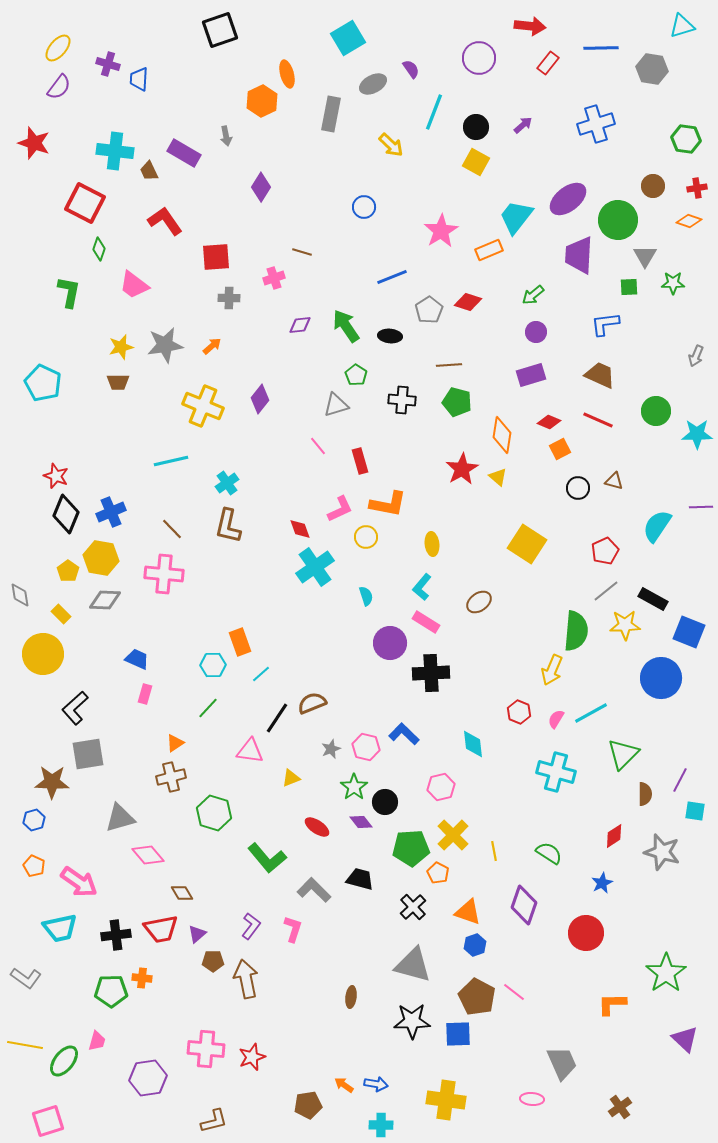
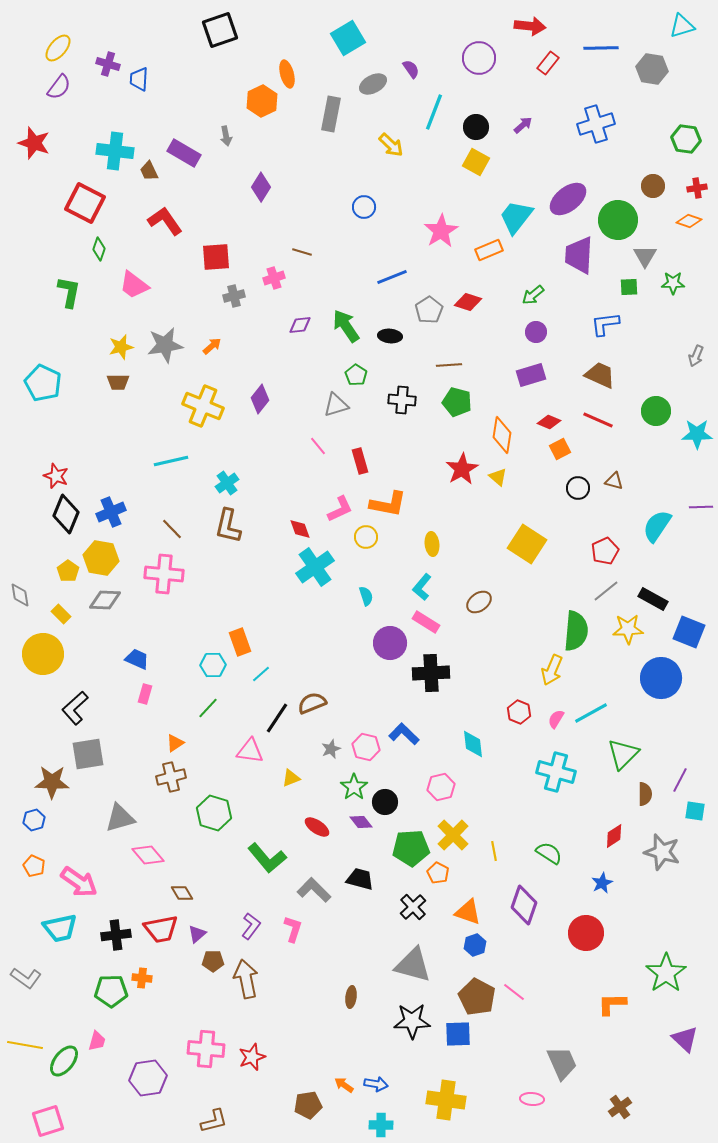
gray cross at (229, 298): moved 5 px right, 2 px up; rotated 15 degrees counterclockwise
yellow star at (625, 625): moved 3 px right, 4 px down
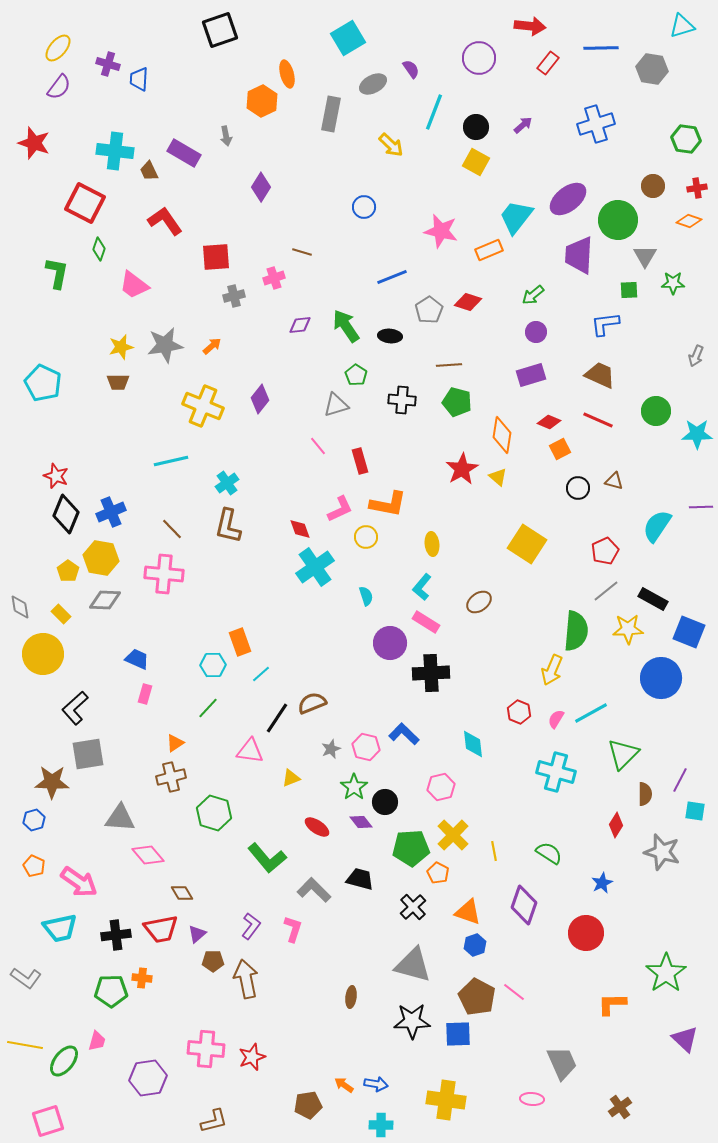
pink star at (441, 231): rotated 28 degrees counterclockwise
green square at (629, 287): moved 3 px down
green L-shape at (69, 292): moved 12 px left, 19 px up
gray diamond at (20, 595): moved 12 px down
gray triangle at (120, 818): rotated 20 degrees clockwise
red diamond at (614, 836): moved 2 px right, 11 px up; rotated 25 degrees counterclockwise
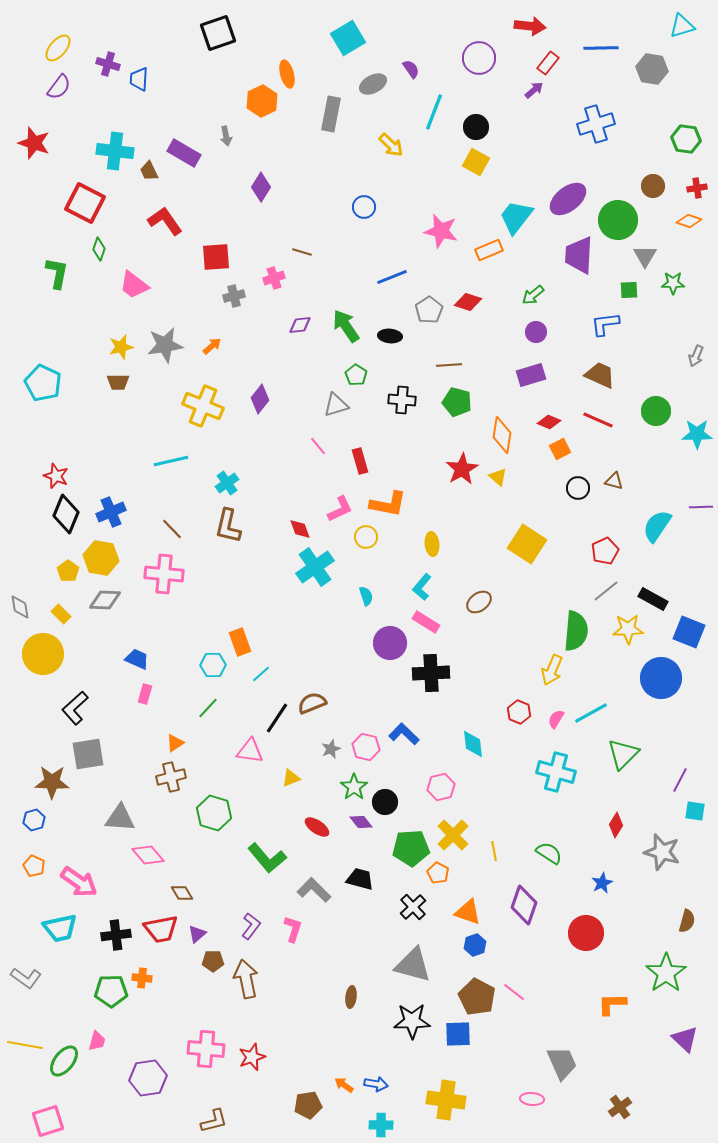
black square at (220, 30): moved 2 px left, 3 px down
purple arrow at (523, 125): moved 11 px right, 35 px up
brown semicircle at (645, 794): moved 42 px right, 127 px down; rotated 15 degrees clockwise
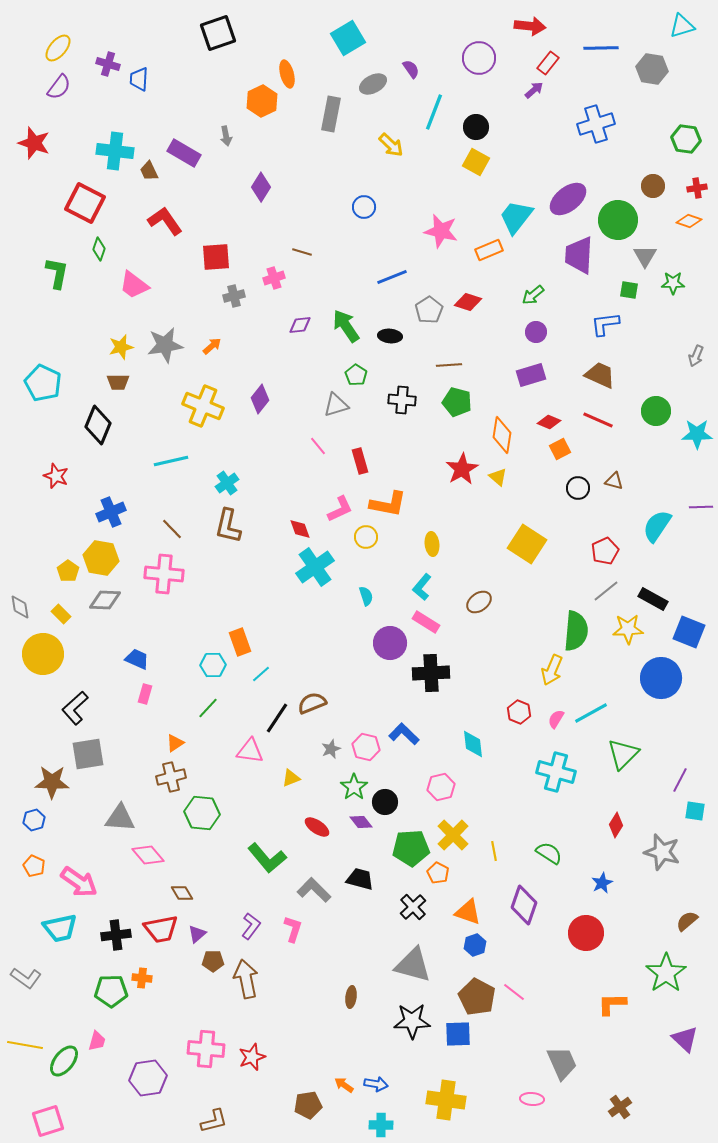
green square at (629, 290): rotated 12 degrees clockwise
black diamond at (66, 514): moved 32 px right, 89 px up
green hexagon at (214, 813): moved 12 px left; rotated 12 degrees counterclockwise
brown semicircle at (687, 921): rotated 145 degrees counterclockwise
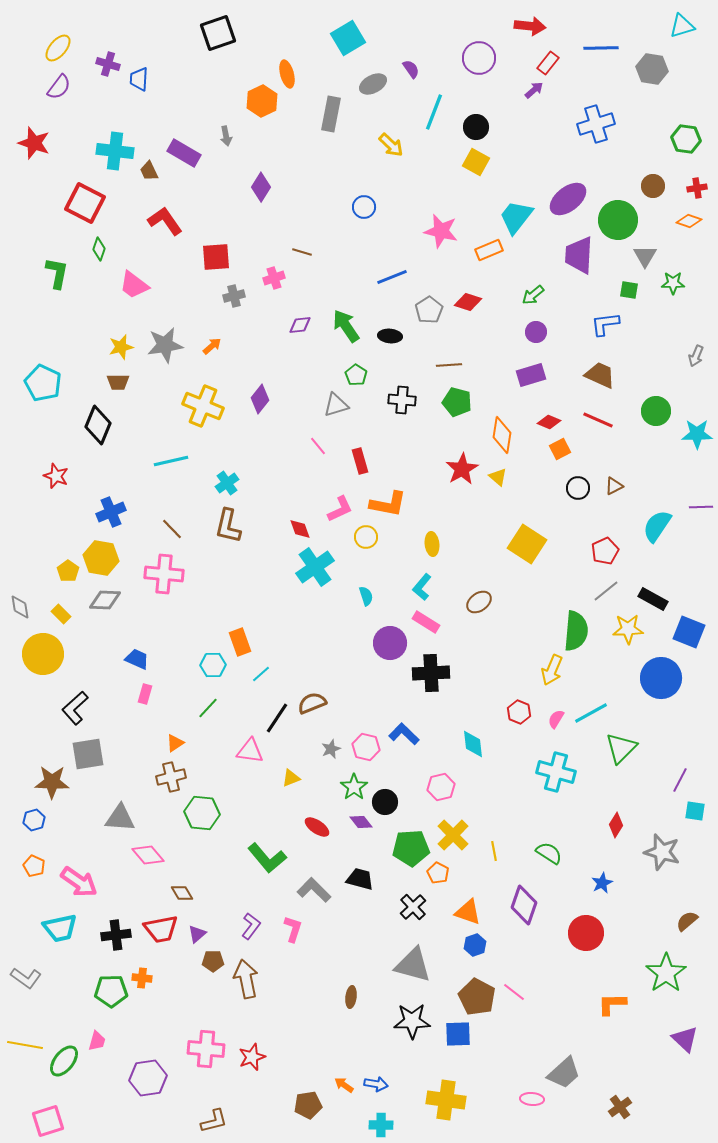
brown triangle at (614, 481): moved 5 px down; rotated 42 degrees counterclockwise
green triangle at (623, 754): moved 2 px left, 6 px up
gray trapezoid at (562, 1063): moved 2 px right, 10 px down; rotated 72 degrees clockwise
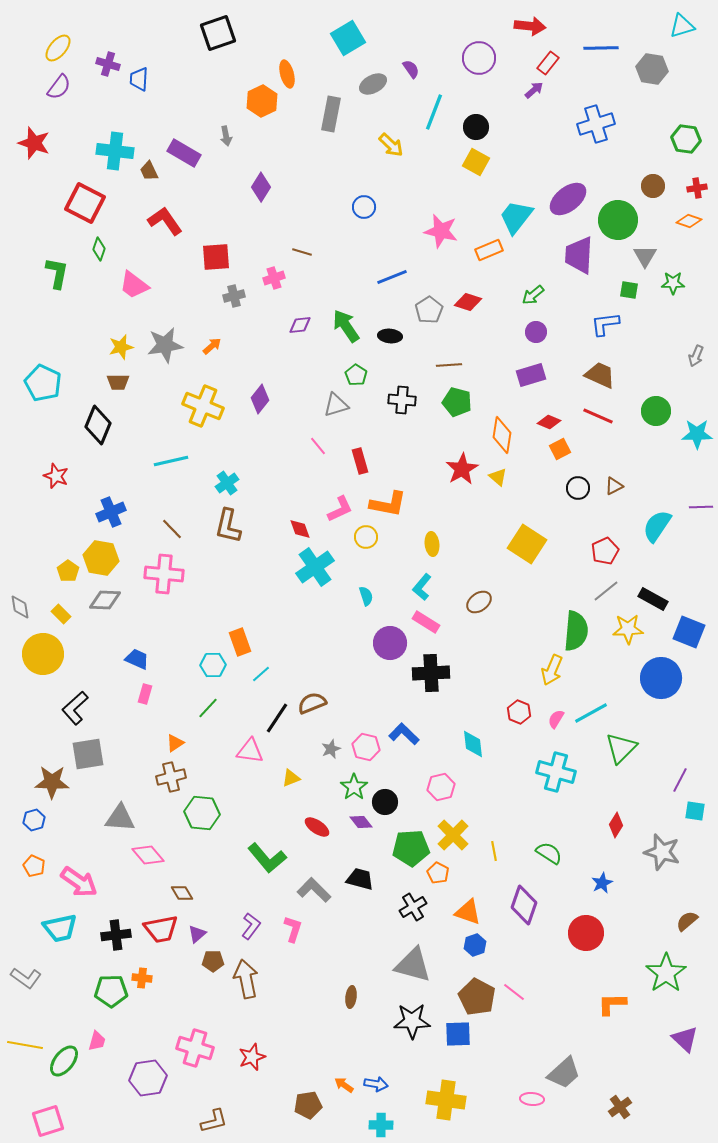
red line at (598, 420): moved 4 px up
black cross at (413, 907): rotated 12 degrees clockwise
pink cross at (206, 1049): moved 11 px left, 1 px up; rotated 12 degrees clockwise
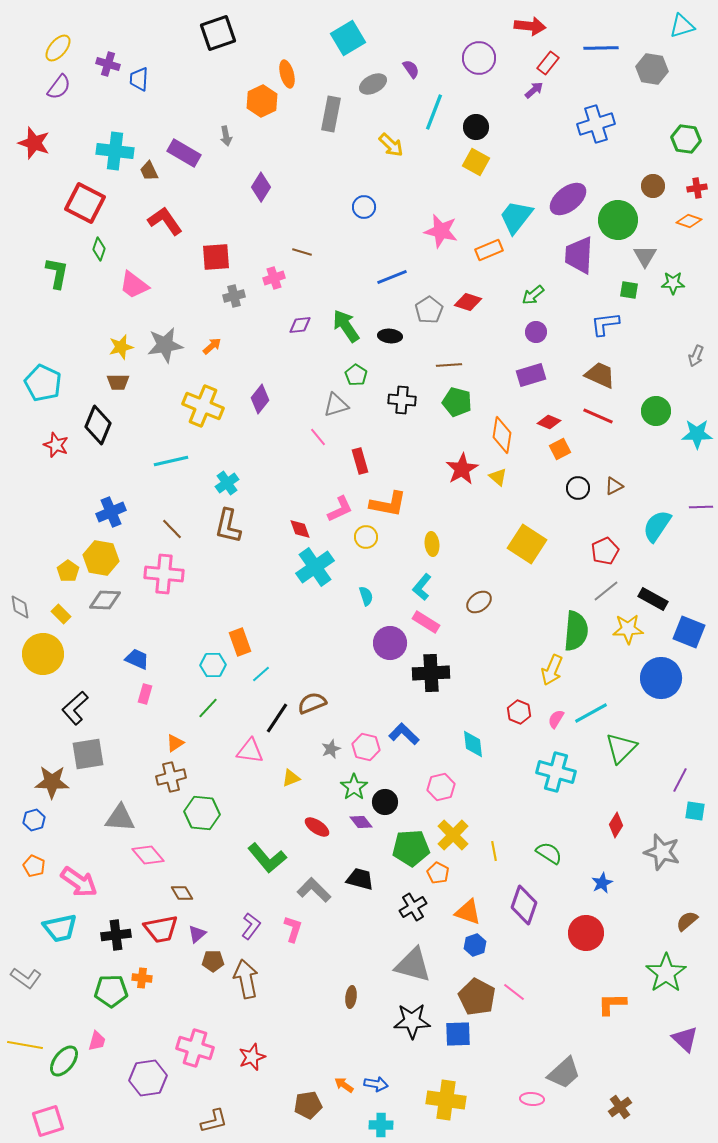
pink line at (318, 446): moved 9 px up
red star at (56, 476): moved 31 px up
